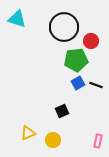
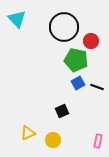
cyan triangle: rotated 30 degrees clockwise
green pentagon: rotated 20 degrees clockwise
black line: moved 1 px right, 2 px down
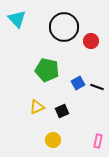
green pentagon: moved 29 px left, 10 px down
yellow triangle: moved 9 px right, 26 px up
